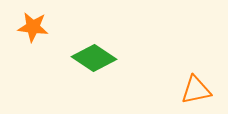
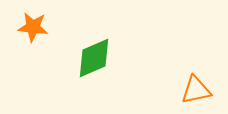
green diamond: rotated 57 degrees counterclockwise
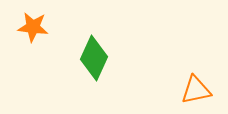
green diamond: rotated 42 degrees counterclockwise
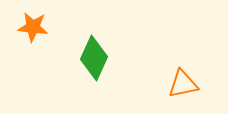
orange triangle: moved 13 px left, 6 px up
